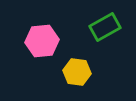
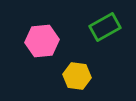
yellow hexagon: moved 4 px down
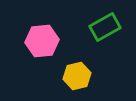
yellow hexagon: rotated 20 degrees counterclockwise
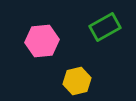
yellow hexagon: moved 5 px down
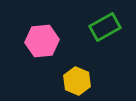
yellow hexagon: rotated 24 degrees counterclockwise
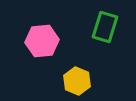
green rectangle: rotated 44 degrees counterclockwise
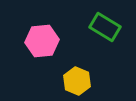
green rectangle: rotated 76 degrees counterclockwise
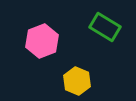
pink hexagon: rotated 16 degrees counterclockwise
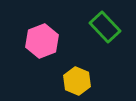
green rectangle: rotated 16 degrees clockwise
